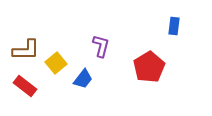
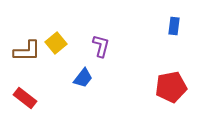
brown L-shape: moved 1 px right, 1 px down
yellow square: moved 20 px up
red pentagon: moved 22 px right, 20 px down; rotated 20 degrees clockwise
blue trapezoid: moved 1 px up
red rectangle: moved 12 px down
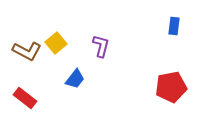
brown L-shape: rotated 28 degrees clockwise
blue trapezoid: moved 8 px left, 1 px down
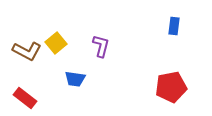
blue trapezoid: rotated 60 degrees clockwise
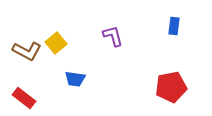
purple L-shape: moved 12 px right, 10 px up; rotated 30 degrees counterclockwise
red rectangle: moved 1 px left
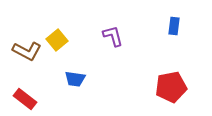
yellow square: moved 1 px right, 3 px up
red rectangle: moved 1 px right, 1 px down
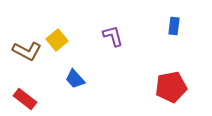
blue trapezoid: rotated 40 degrees clockwise
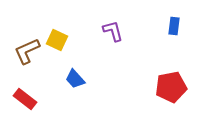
purple L-shape: moved 5 px up
yellow square: rotated 25 degrees counterclockwise
brown L-shape: rotated 128 degrees clockwise
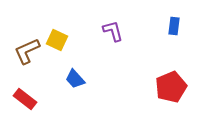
red pentagon: rotated 12 degrees counterclockwise
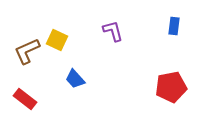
red pentagon: rotated 12 degrees clockwise
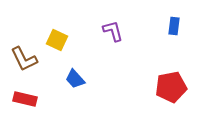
brown L-shape: moved 3 px left, 8 px down; rotated 92 degrees counterclockwise
red rectangle: rotated 25 degrees counterclockwise
